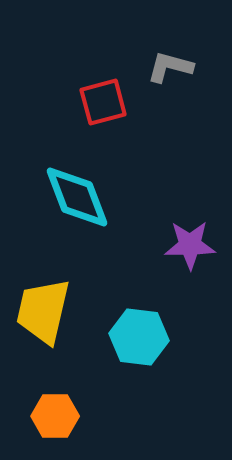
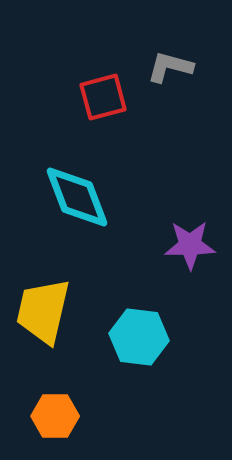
red square: moved 5 px up
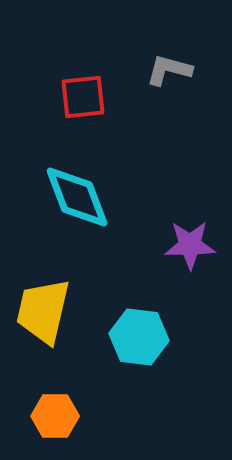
gray L-shape: moved 1 px left, 3 px down
red square: moved 20 px left; rotated 9 degrees clockwise
